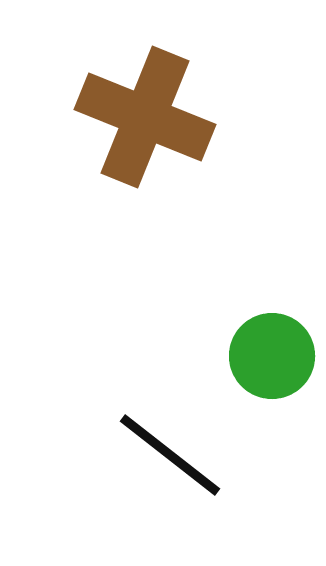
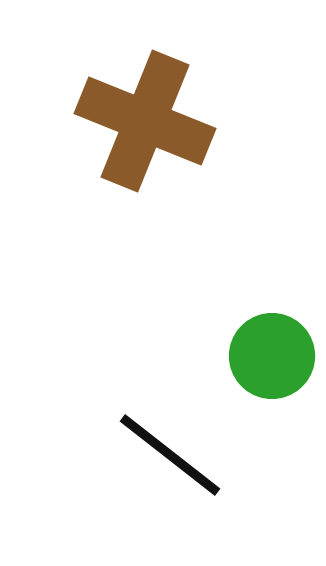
brown cross: moved 4 px down
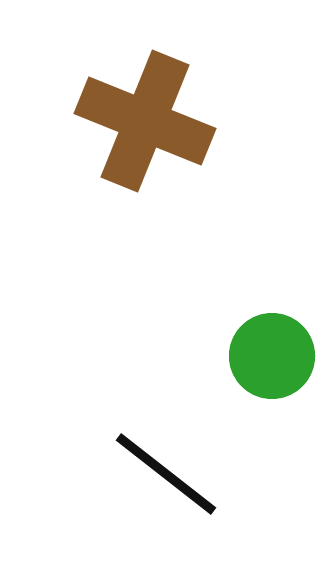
black line: moved 4 px left, 19 px down
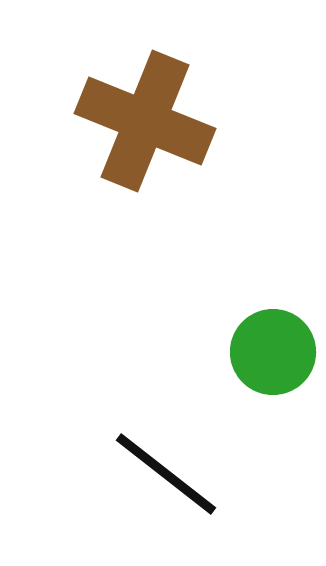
green circle: moved 1 px right, 4 px up
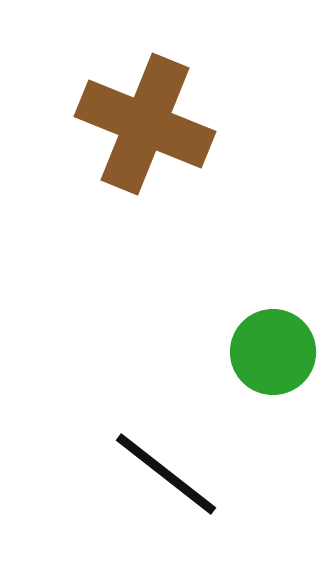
brown cross: moved 3 px down
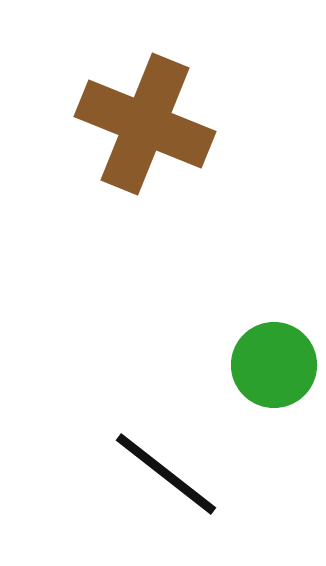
green circle: moved 1 px right, 13 px down
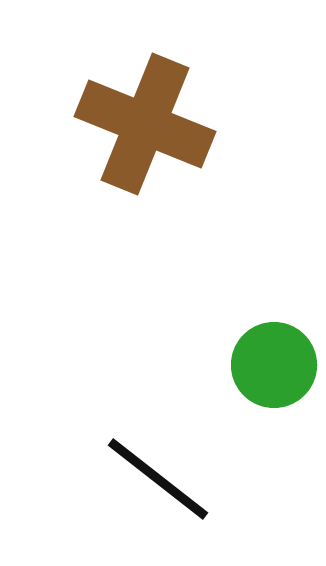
black line: moved 8 px left, 5 px down
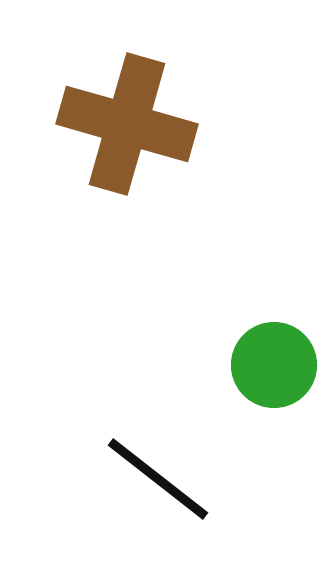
brown cross: moved 18 px left; rotated 6 degrees counterclockwise
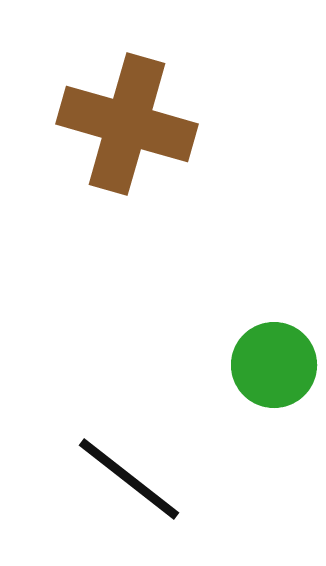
black line: moved 29 px left
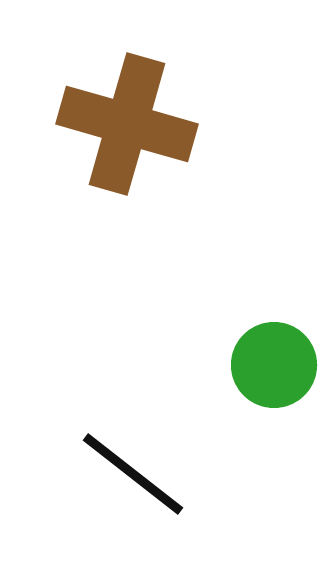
black line: moved 4 px right, 5 px up
